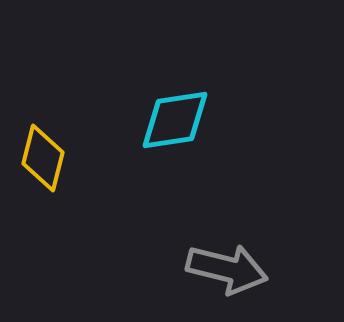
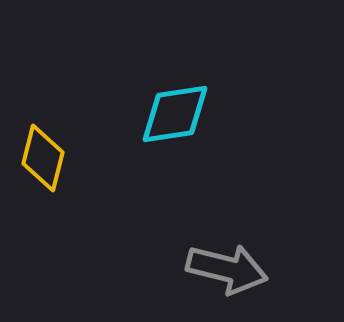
cyan diamond: moved 6 px up
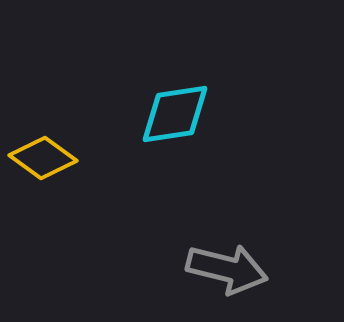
yellow diamond: rotated 68 degrees counterclockwise
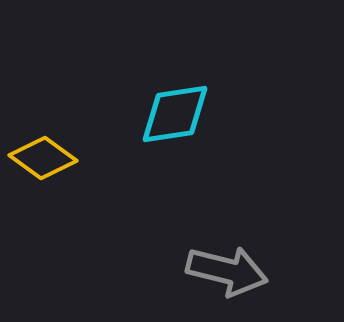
gray arrow: moved 2 px down
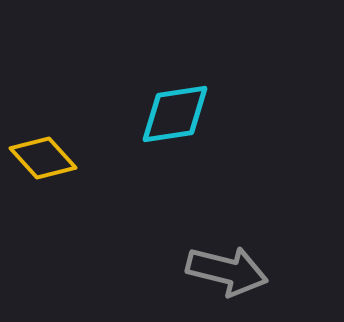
yellow diamond: rotated 12 degrees clockwise
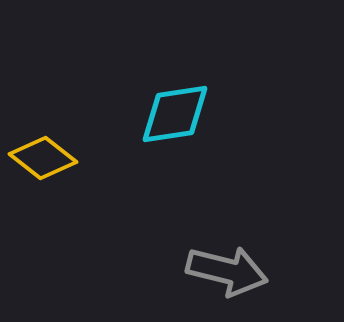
yellow diamond: rotated 10 degrees counterclockwise
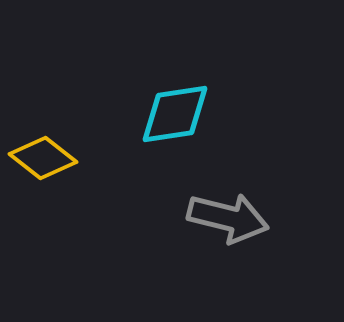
gray arrow: moved 1 px right, 53 px up
